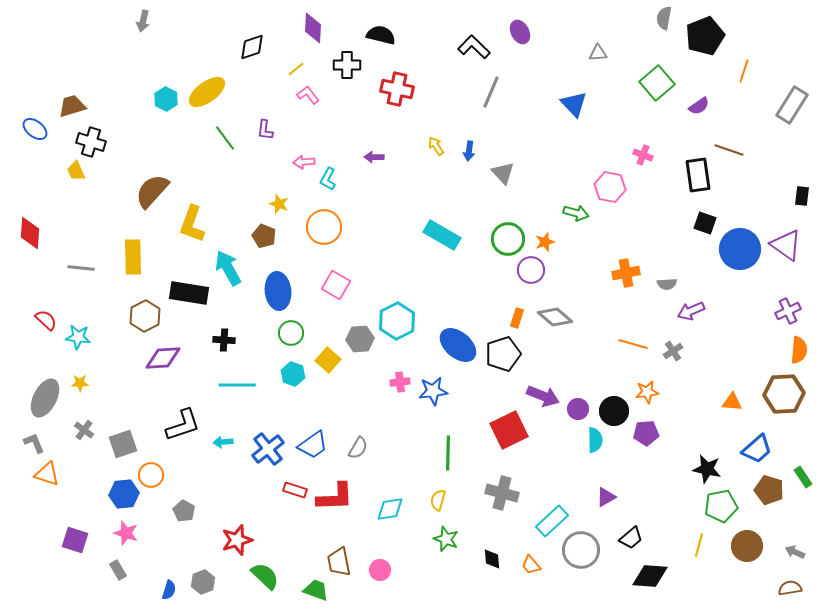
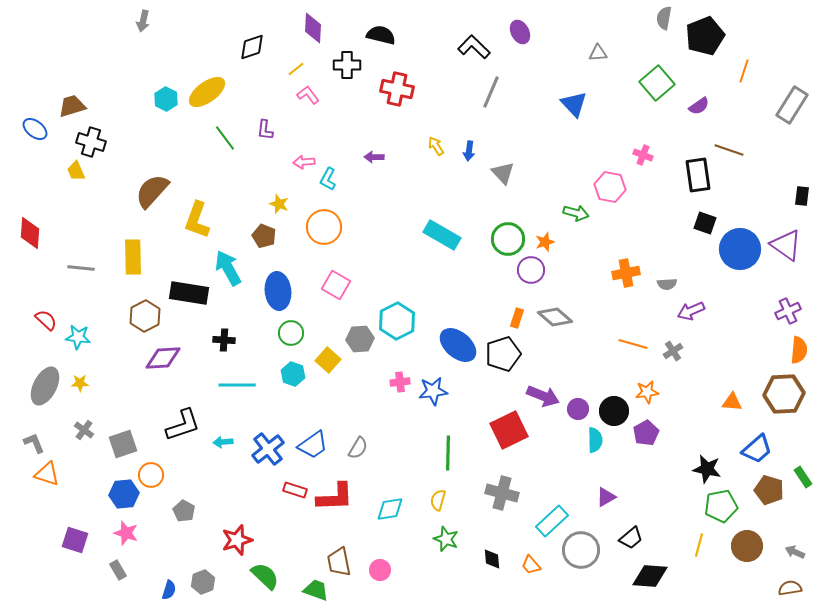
yellow L-shape at (192, 224): moved 5 px right, 4 px up
gray ellipse at (45, 398): moved 12 px up
purple pentagon at (646, 433): rotated 25 degrees counterclockwise
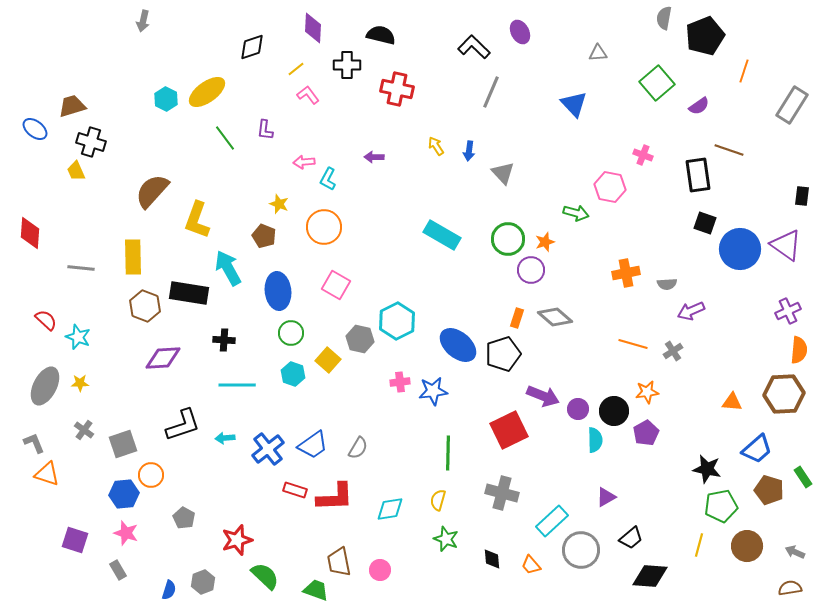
brown hexagon at (145, 316): moved 10 px up; rotated 12 degrees counterclockwise
cyan star at (78, 337): rotated 15 degrees clockwise
gray hexagon at (360, 339): rotated 16 degrees clockwise
cyan arrow at (223, 442): moved 2 px right, 4 px up
gray pentagon at (184, 511): moved 7 px down
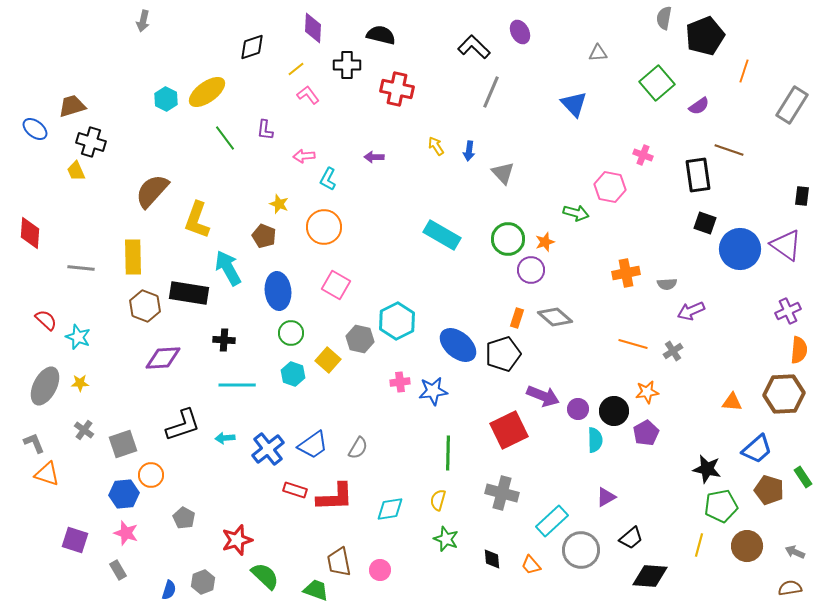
pink arrow at (304, 162): moved 6 px up
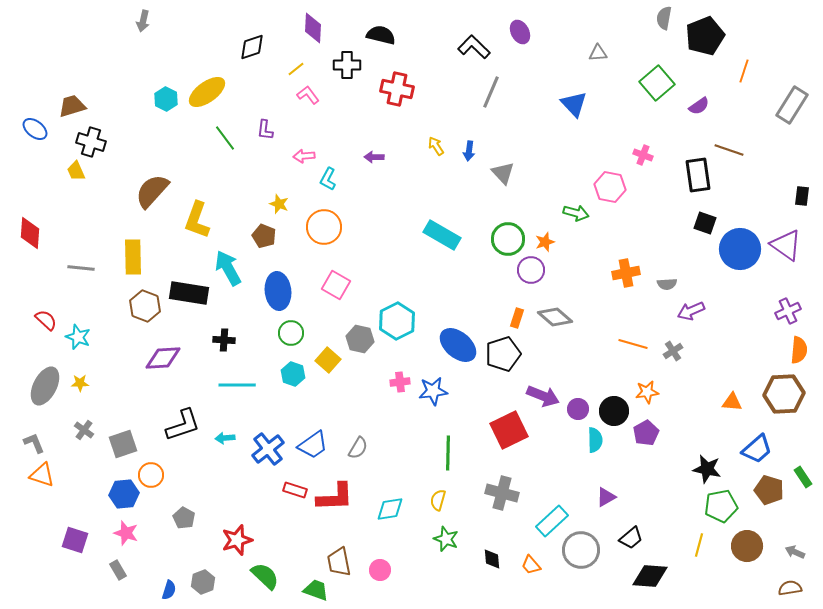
orange triangle at (47, 474): moved 5 px left, 1 px down
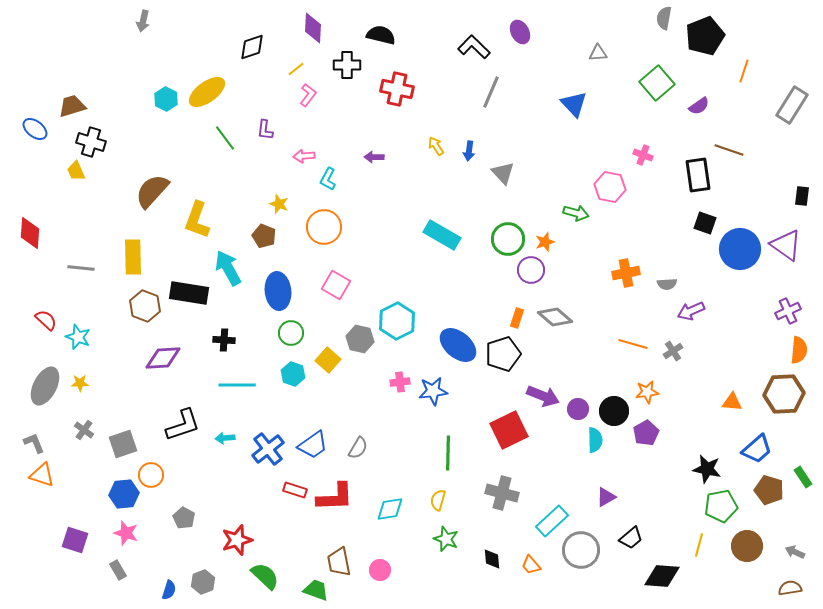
pink L-shape at (308, 95): rotated 75 degrees clockwise
black diamond at (650, 576): moved 12 px right
